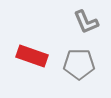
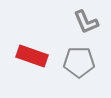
gray pentagon: moved 2 px up
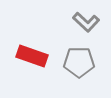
gray L-shape: rotated 24 degrees counterclockwise
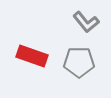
gray L-shape: rotated 8 degrees clockwise
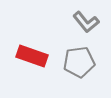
gray pentagon: rotated 8 degrees counterclockwise
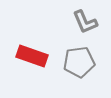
gray L-shape: moved 1 px left; rotated 16 degrees clockwise
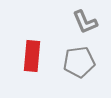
red rectangle: rotated 76 degrees clockwise
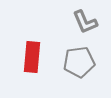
red rectangle: moved 1 px down
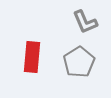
gray pentagon: rotated 24 degrees counterclockwise
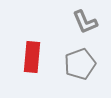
gray pentagon: moved 1 px right, 2 px down; rotated 12 degrees clockwise
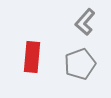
gray L-shape: rotated 64 degrees clockwise
